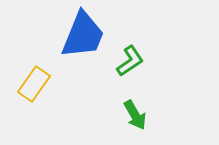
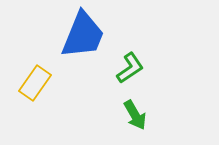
green L-shape: moved 7 px down
yellow rectangle: moved 1 px right, 1 px up
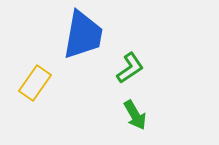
blue trapezoid: rotated 12 degrees counterclockwise
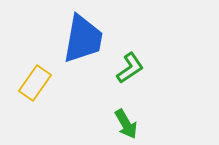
blue trapezoid: moved 4 px down
green arrow: moved 9 px left, 9 px down
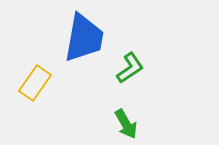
blue trapezoid: moved 1 px right, 1 px up
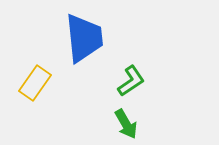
blue trapezoid: rotated 16 degrees counterclockwise
green L-shape: moved 1 px right, 13 px down
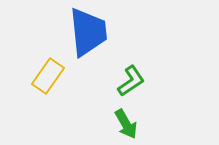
blue trapezoid: moved 4 px right, 6 px up
yellow rectangle: moved 13 px right, 7 px up
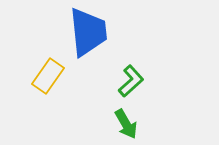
green L-shape: rotated 8 degrees counterclockwise
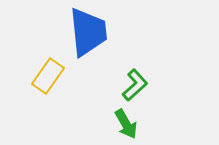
green L-shape: moved 4 px right, 4 px down
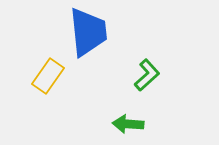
green L-shape: moved 12 px right, 10 px up
green arrow: moved 2 px right; rotated 124 degrees clockwise
